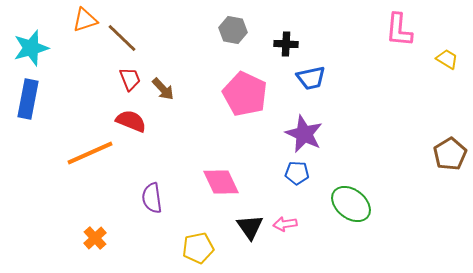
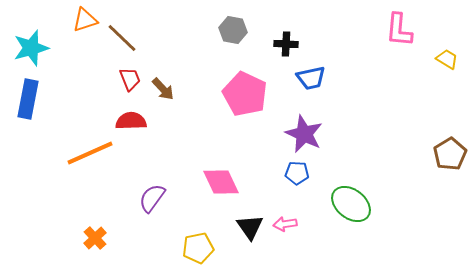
red semicircle: rotated 24 degrees counterclockwise
purple semicircle: rotated 44 degrees clockwise
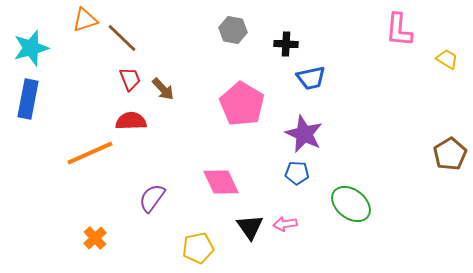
pink pentagon: moved 3 px left, 10 px down; rotated 6 degrees clockwise
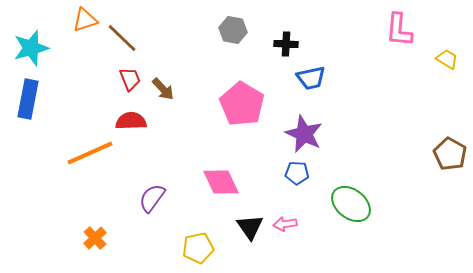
brown pentagon: rotated 12 degrees counterclockwise
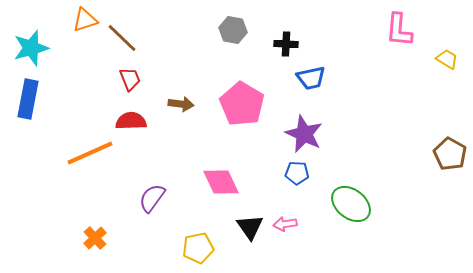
brown arrow: moved 18 px right, 15 px down; rotated 40 degrees counterclockwise
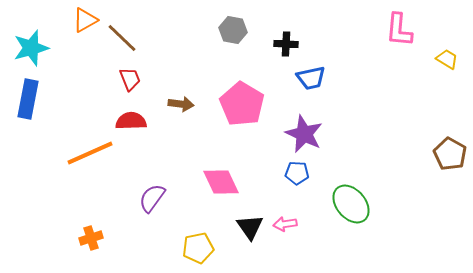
orange triangle: rotated 12 degrees counterclockwise
green ellipse: rotated 12 degrees clockwise
orange cross: moved 4 px left; rotated 25 degrees clockwise
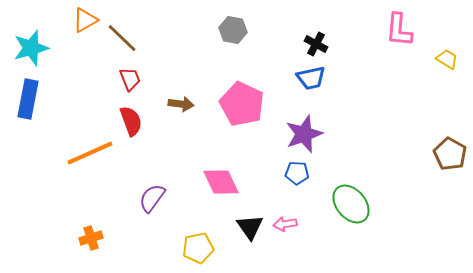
black cross: moved 30 px right; rotated 25 degrees clockwise
pink pentagon: rotated 6 degrees counterclockwise
red semicircle: rotated 72 degrees clockwise
purple star: rotated 27 degrees clockwise
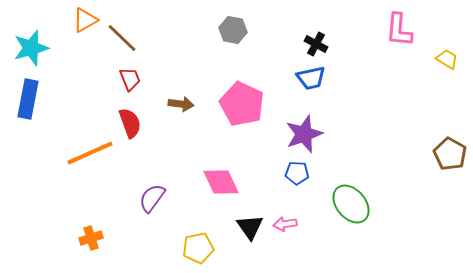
red semicircle: moved 1 px left, 2 px down
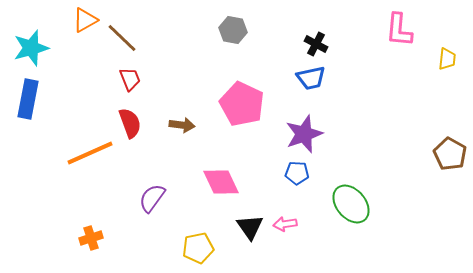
yellow trapezoid: rotated 65 degrees clockwise
brown arrow: moved 1 px right, 21 px down
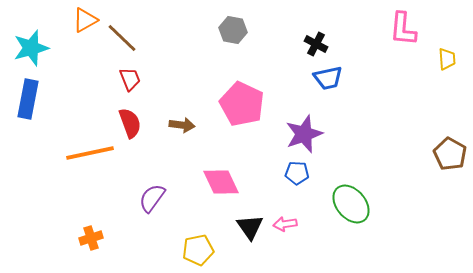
pink L-shape: moved 4 px right, 1 px up
yellow trapezoid: rotated 10 degrees counterclockwise
blue trapezoid: moved 17 px right
orange line: rotated 12 degrees clockwise
yellow pentagon: moved 2 px down
